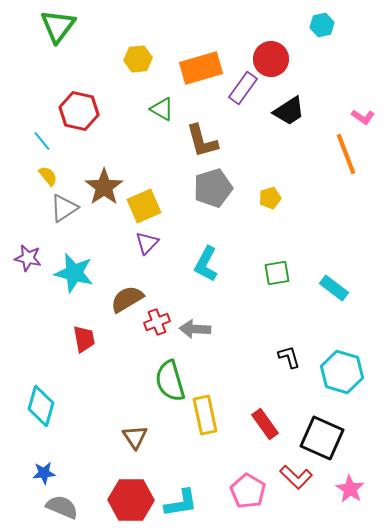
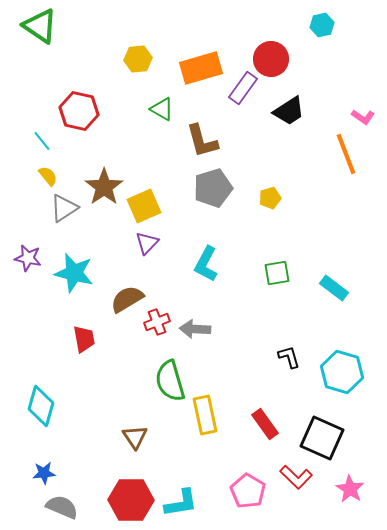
green triangle at (58, 26): moved 18 px left; rotated 33 degrees counterclockwise
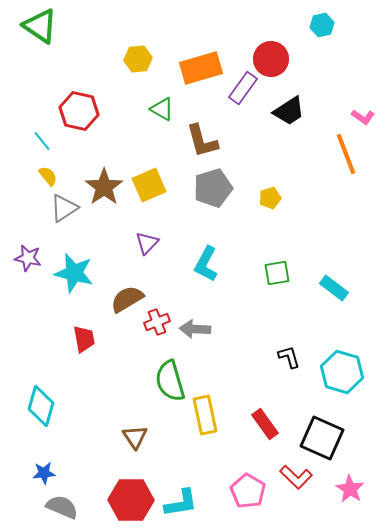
yellow square at (144, 206): moved 5 px right, 21 px up
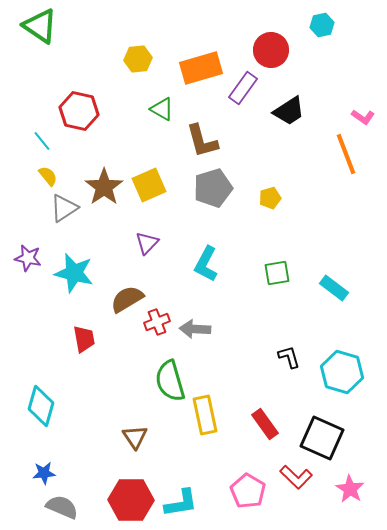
red circle at (271, 59): moved 9 px up
